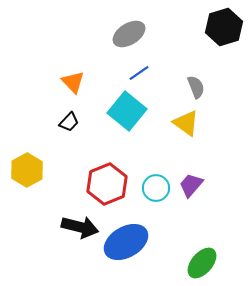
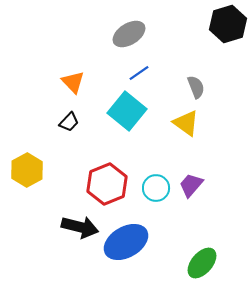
black hexagon: moved 4 px right, 3 px up
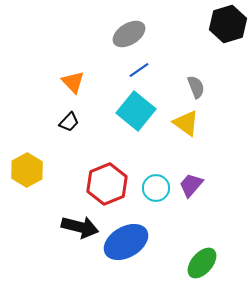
blue line: moved 3 px up
cyan square: moved 9 px right
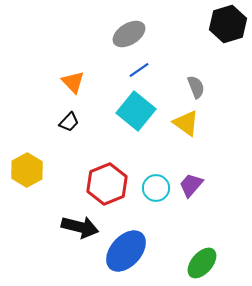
blue ellipse: moved 9 px down; rotated 18 degrees counterclockwise
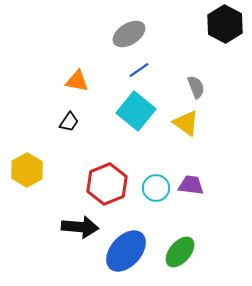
black hexagon: moved 3 px left; rotated 15 degrees counterclockwise
orange triangle: moved 4 px right, 1 px up; rotated 35 degrees counterclockwise
black trapezoid: rotated 10 degrees counterclockwise
purple trapezoid: rotated 56 degrees clockwise
black arrow: rotated 9 degrees counterclockwise
green ellipse: moved 22 px left, 11 px up
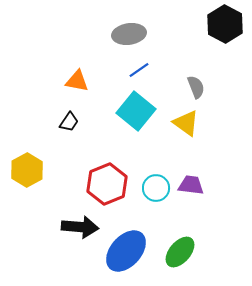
gray ellipse: rotated 24 degrees clockwise
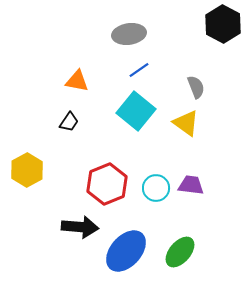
black hexagon: moved 2 px left
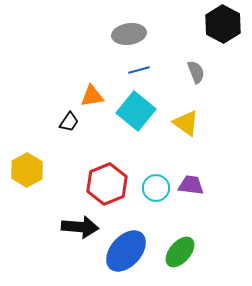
blue line: rotated 20 degrees clockwise
orange triangle: moved 15 px right, 15 px down; rotated 20 degrees counterclockwise
gray semicircle: moved 15 px up
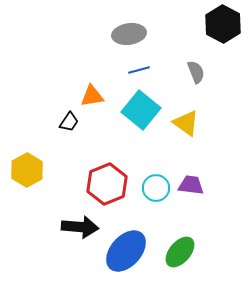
cyan square: moved 5 px right, 1 px up
